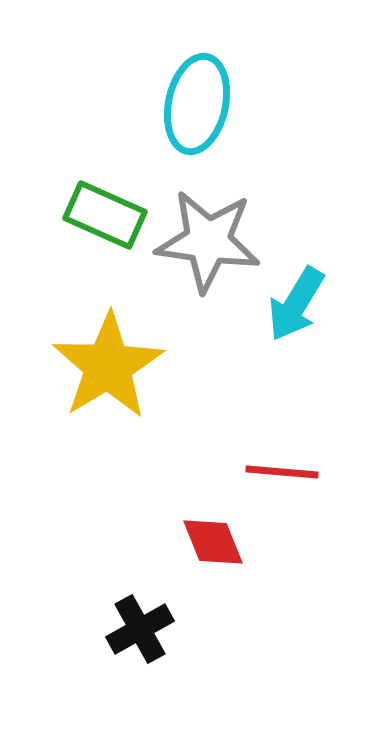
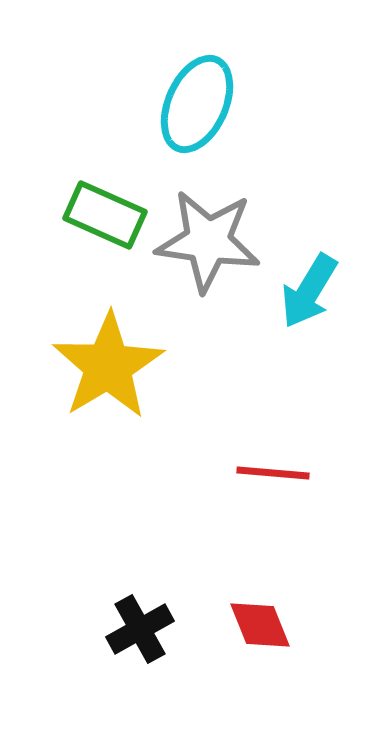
cyan ellipse: rotated 12 degrees clockwise
cyan arrow: moved 13 px right, 13 px up
red line: moved 9 px left, 1 px down
red diamond: moved 47 px right, 83 px down
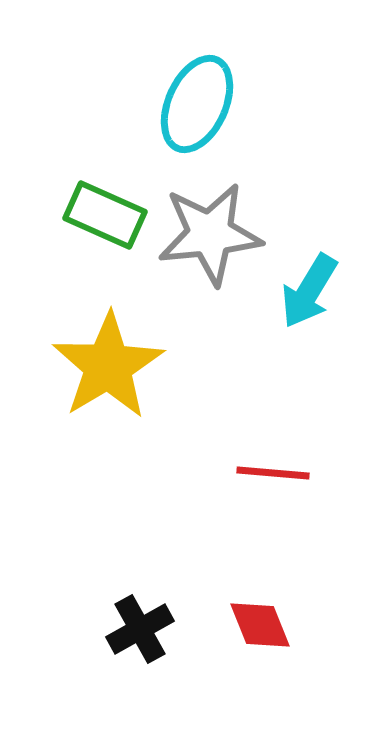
gray star: moved 2 px right, 7 px up; rotated 14 degrees counterclockwise
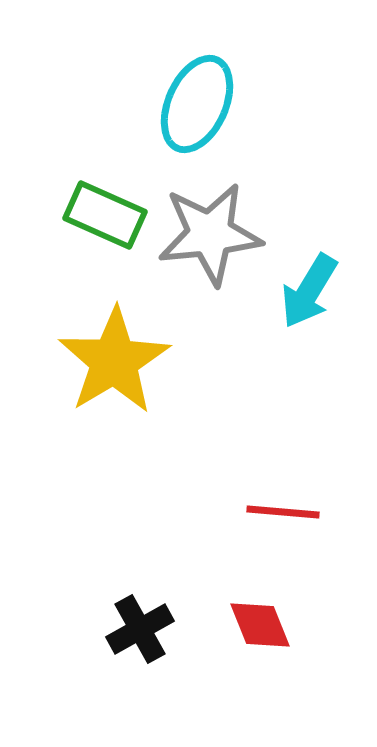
yellow star: moved 6 px right, 5 px up
red line: moved 10 px right, 39 px down
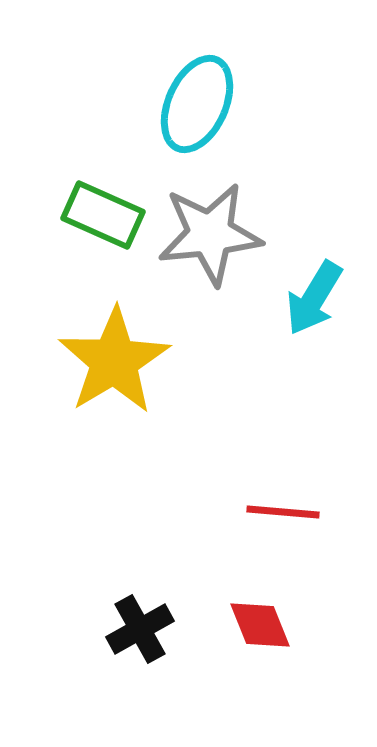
green rectangle: moved 2 px left
cyan arrow: moved 5 px right, 7 px down
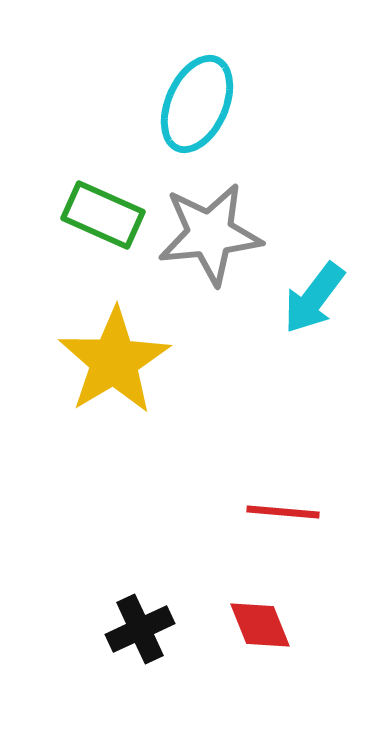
cyan arrow: rotated 6 degrees clockwise
black cross: rotated 4 degrees clockwise
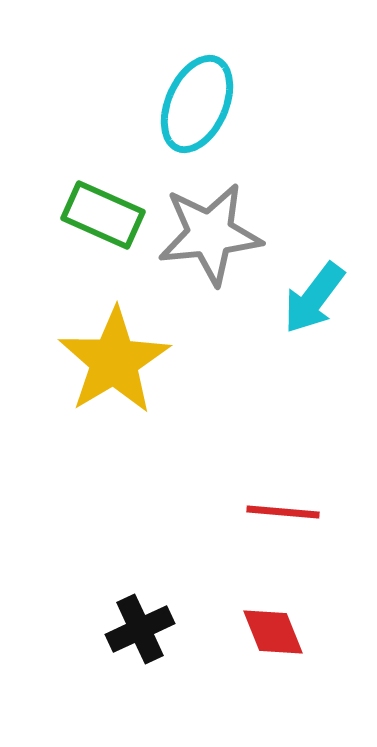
red diamond: moved 13 px right, 7 px down
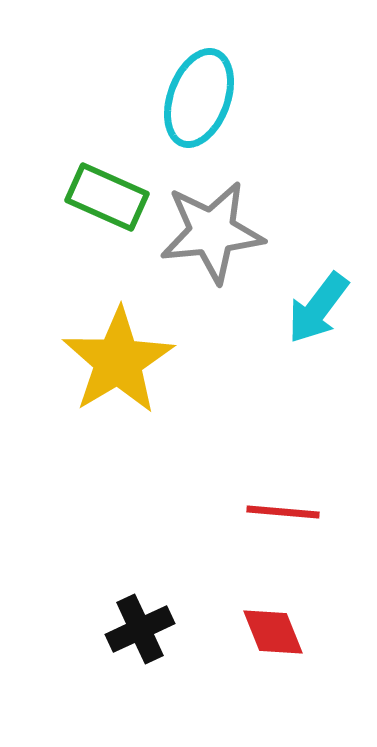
cyan ellipse: moved 2 px right, 6 px up; rotated 4 degrees counterclockwise
green rectangle: moved 4 px right, 18 px up
gray star: moved 2 px right, 2 px up
cyan arrow: moved 4 px right, 10 px down
yellow star: moved 4 px right
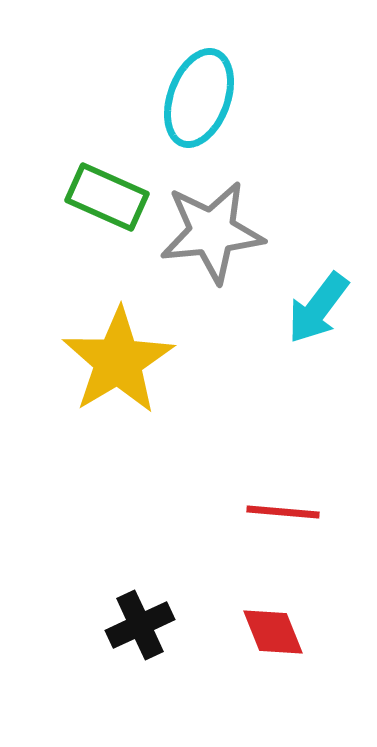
black cross: moved 4 px up
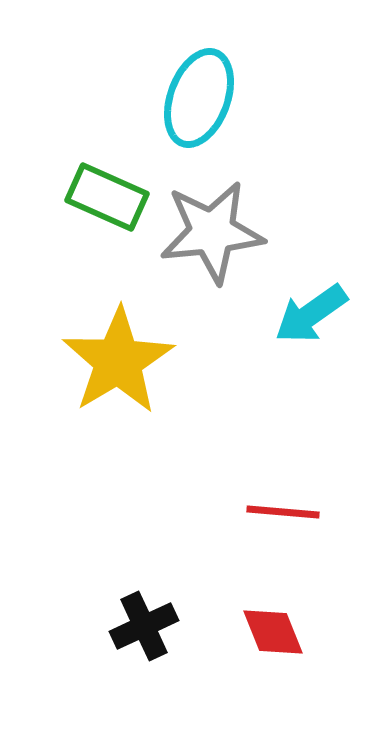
cyan arrow: moved 7 px left, 6 px down; rotated 18 degrees clockwise
black cross: moved 4 px right, 1 px down
